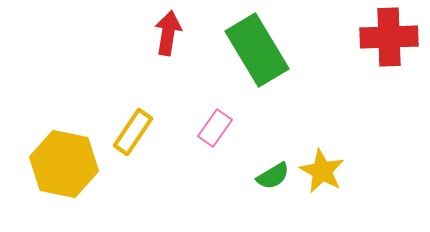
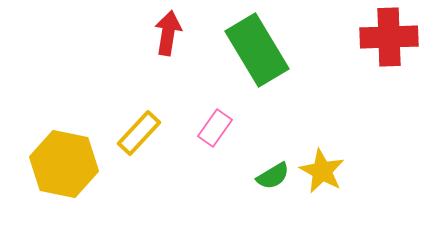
yellow rectangle: moved 6 px right, 1 px down; rotated 9 degrees clockwise
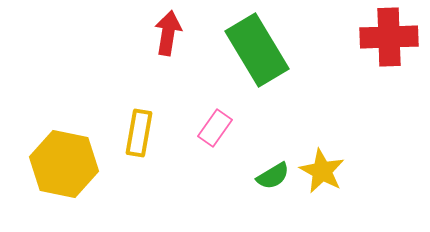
yellow rectangle: rotated 33 degrees counterclockwise
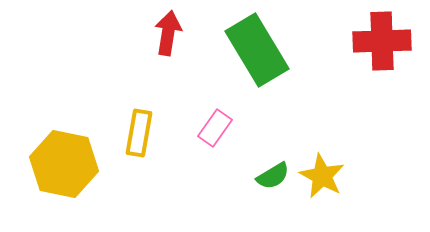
red cross: moved 7 px left, 4 px down
yellow star: moved 5 px down
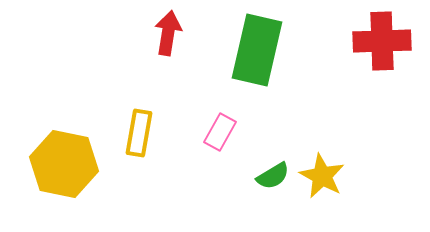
green rectangle: rotated 44 degrees clockwise
pink rectangle: moved 5 px right, 4 px down; rotated 6 degrees counterclockwise
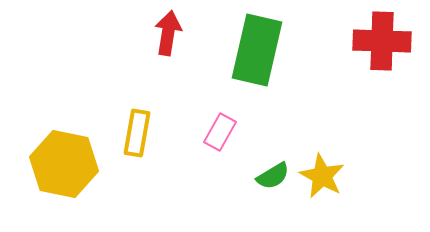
red cross: rotated 4 degrees clockwise
yellow rectangle: moved 2 px left
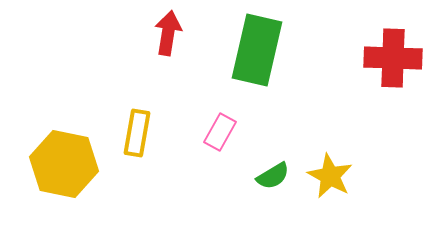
red cross: moved 11 px right, 17 px down
yellow star: moved 8 px right
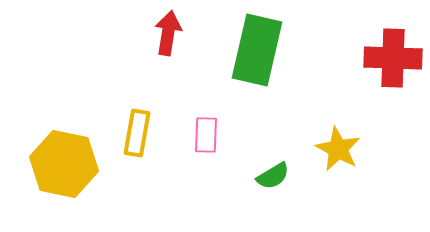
pink rectangle: moved 14 px left, 3 px down; rotated 27 degrees counterclockwise
yellow star: moved 8 px right, 27 px up
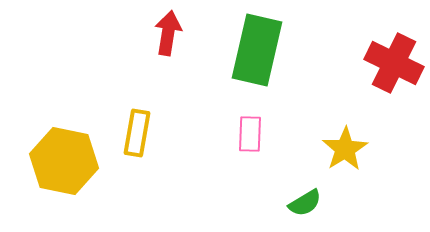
red cross: moved 1 px right, 5 px down; rotated 24 degrees clockwise
pink rectangle: moved 44 px right, 1 px up
yellow star: moved 7 px right; rotated 12 degrees clockwise
yellow hexagon: moved 3 px up
green semicircle: moved 32 px right, 27 px down
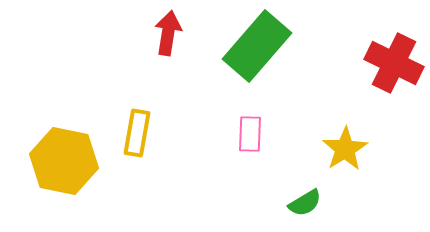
green rectangle: moved 4 px up; rotated 28 degrees clockwise
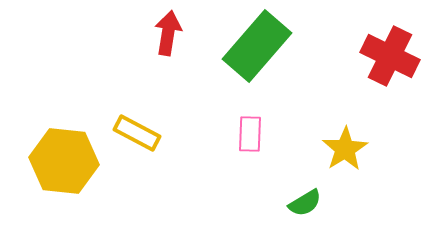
red cross: moved 4 px left, 7 px up
yellow rectangle: rotated 72 degrees counterclockwise
yellow hexagon: rotated 6 degrees counterclockwise
